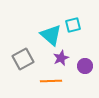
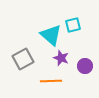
purple star: rotated 28 degrees counterclockwise
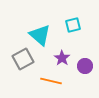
cyan triangle: moved 11 px left
purple star: moved 1 px right; rotated 14 degrees clockwise
orange line: rotated 15 degrees clockwise
